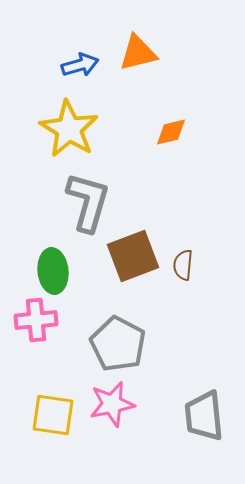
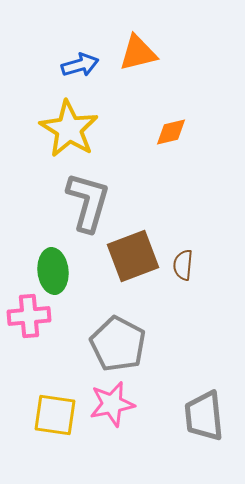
pink cross: moved 7 px left, 4 px up
yellow square: moved 2 px right
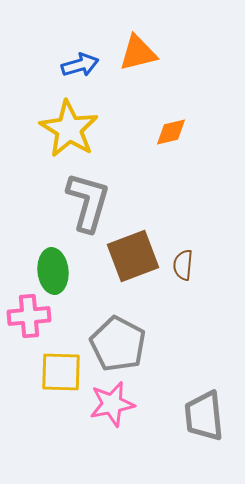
yellow square: moved 6 px right, 43 px up; rotated 6 degrees counterclockwise
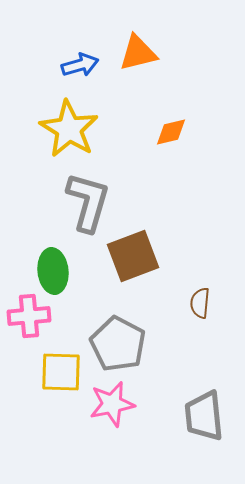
brown semicircle: moved 17 px right, 38 px down
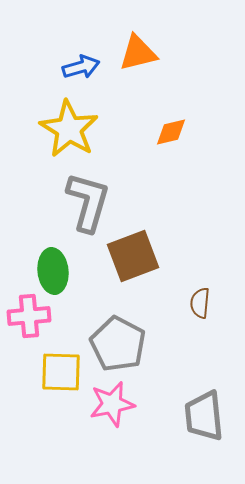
blue arrow: moved 1 px right, 2 px down
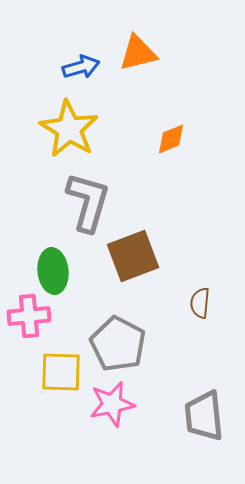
orange diamond: moved 7 px down; rotated 8 degrees counterclockwise
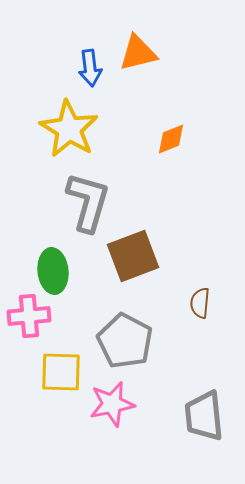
blue arrow: moved 9 px right, 1 px down; rotated 99 degrees clockwise
gray pentagon: moved 7 px right, 3 px up
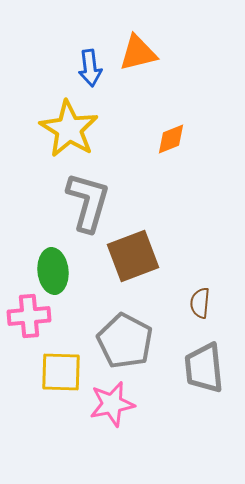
gray trapezoid: moved 48 px up
